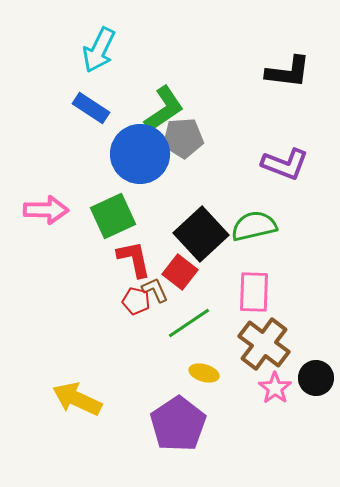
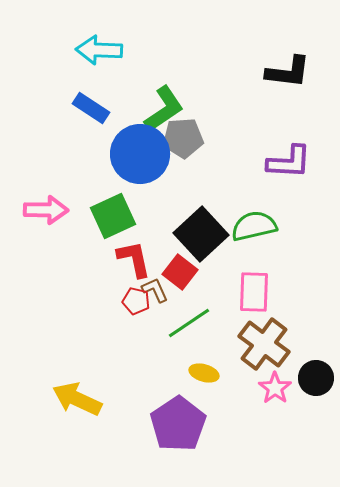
cyan arrow: rotated 66 degrees clockwise
purple L-shape: moved 4 px right, 2 px up; rotated 18 degrees counterclockwise
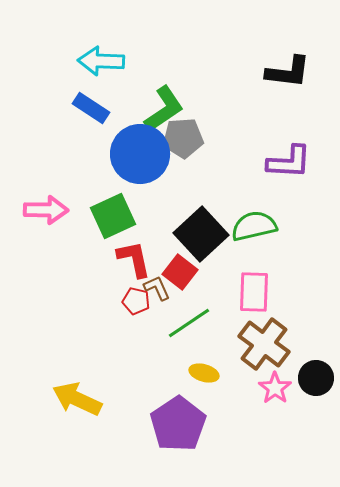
cyan arrow: moved 2 px right, 11 px down
brown L-shape: moved 2 px right, 2 px up
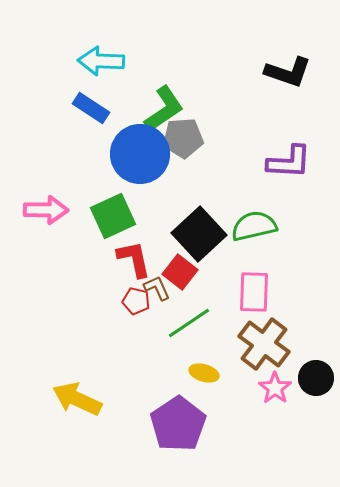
black L-shape: rotated 12 degrees clockwise
black square: moved 2 px left
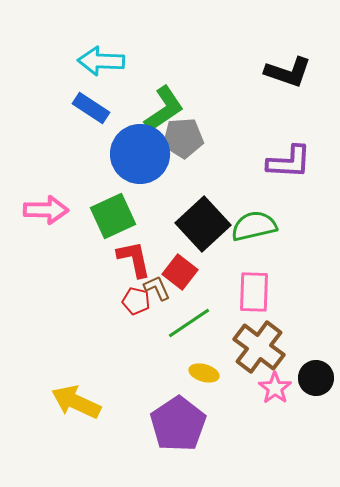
black square: moved 4 px right, 10 px up
brown cross: moved 5 px left, 3 px down
yellow arrow: moved 1 px left, 3 px down
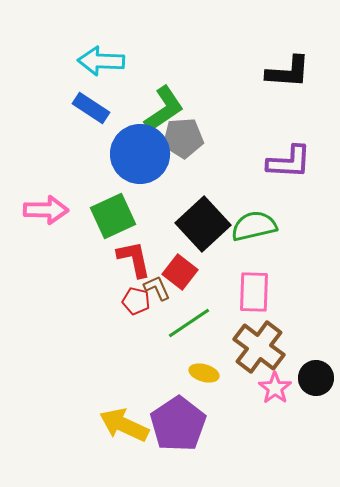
black L-shape: rotated 15 degrees counterclockwise
yellow arrow: moved 48 px right, 23 px down
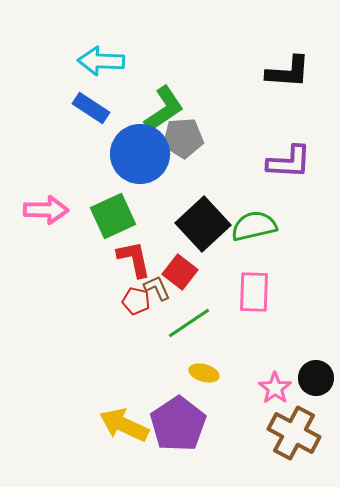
brown cross: moved 35 px right, 86 px down; rotated 9 degrees counterclockwise
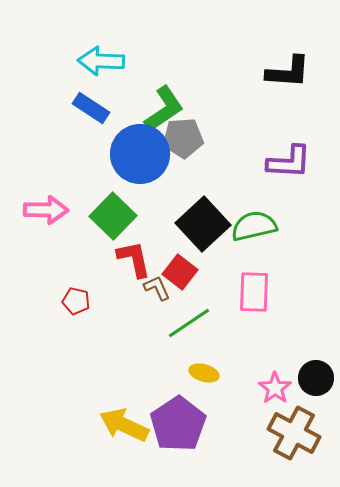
green square: rotated 21 degrees counterclockwise
red pentagon: moved 60 px left
